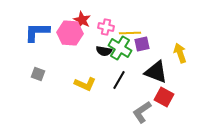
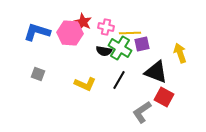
red star: moved 1 px right, 2 px down
blue L-shape: rotated 16 degrees clockwise
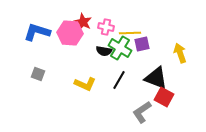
black triangle: moved 6 px down
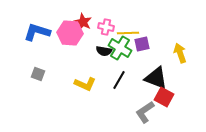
yellow line: moved 2 px left
gray L-shape: moved 3 px right
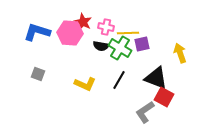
black semicircle: moved 3 px left, 5 px up
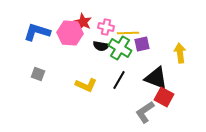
yellow arrow: rotated 12 degrees clockwise
yellow L-shape: moved 1 px right, 1 px down
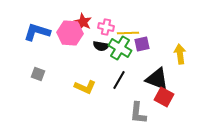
yellow arrow: moved 1 px down
black triangle: moved 1 px right, 1 px down
yellow L-shape: moved 1 px left, 2 px down
gray L-shape: moved 7 px left, 1 px down; rotated 50 degrees counterclockwise
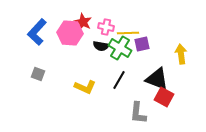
blue L-shape: rotated 64 degrees counterclockwise
yellow arrow: moved 1 px right
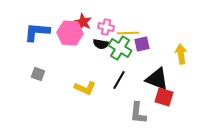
blue L-shape: rotated 52 degrees clockwise
black semicircle: moved 2 px up
yellow L-shape: moved 1 px down
red square: rotated 12 degrees counterclockwise
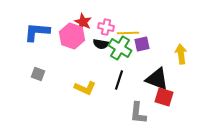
pink hexagon: moved 2 px right, 3 px down; rotated 15 degrees clockwise
black line: rotated 12 degrees counterclockwise
